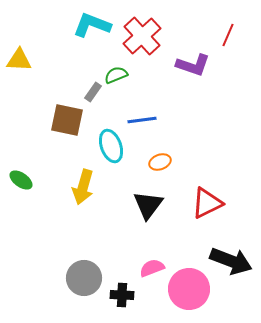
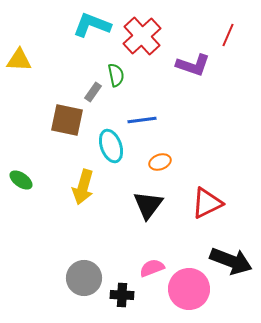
green semicircle: rotated 100 degrees clockwise
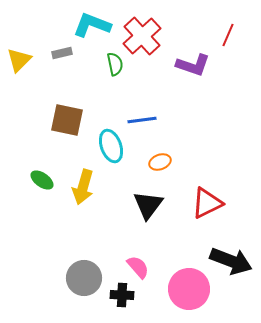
yellow triangle: rotated 48 degrees counterclockwise
green semicircle: moved 1 px left, 11 px up
gray rectangle: moved 31 px left, 39 px up; rotated 42 degrees clockwise
green ellipse: moved 21 px right
pink semicircle: moved 14 px left, 1 px up; rotated 70 degrees clockwise
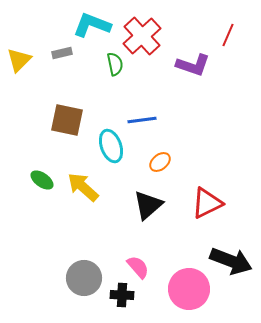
orange ellipse: rotated 20 degrees counterclockwise
yellow arrow: rotated 116 degrees clockwise
black triangle: rotated 12 degrees clockwise
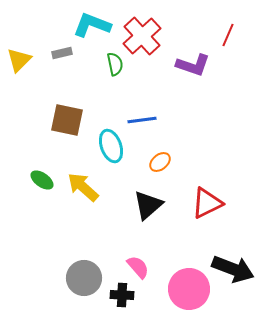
black arrow: moved 2 px right, 8 px down
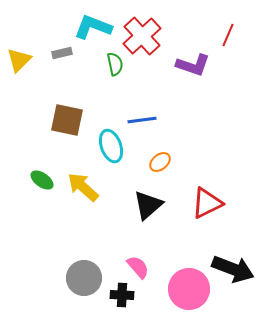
cyan L-shape: moved 1 px right, 2 px down
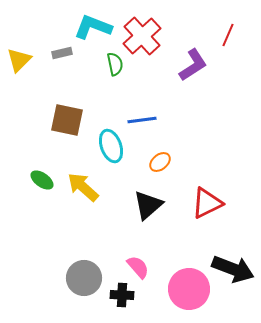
purple L-shape: rotated 52 degrees counterclockwise
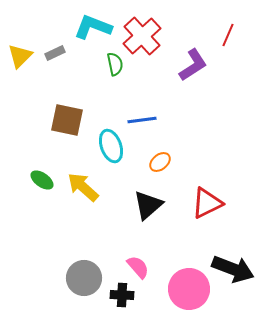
gray rectangle: moved 7 px left; rotated 12 degrees counterclockwise
yellow triangle: moved 1 px right, 4 px up
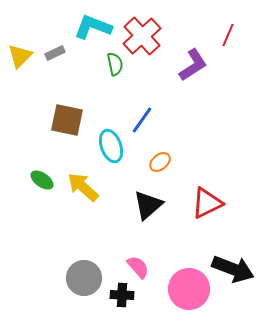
blue line: rotated 48 degrees counterclockwise
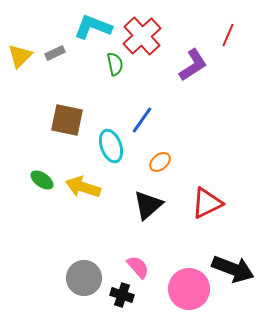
yellow arrow: rotated 24 degrees counterclockwise
black cross: rotated 15 degrees clockwise
